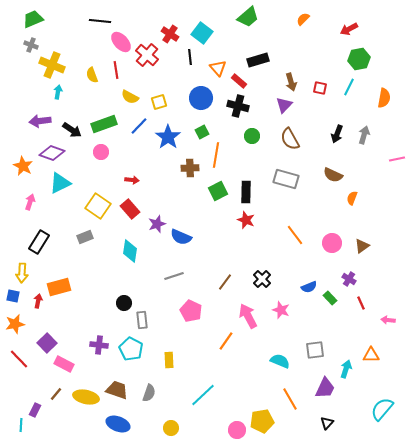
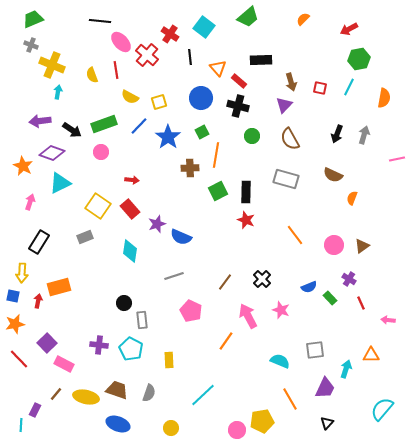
cyan square at (202, 33): moved 2 px right, 6 px up
black rectangle at (258, 60): moved 3 px right; rotated 15 degrees clockwise
pink circle at (332, 243): moved 2 px right, 2 px down
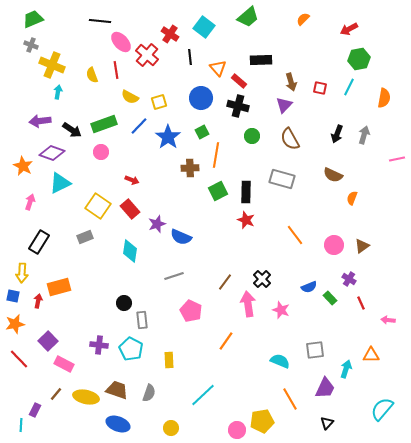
gray rectangle at (286, 179): moved 4 px left
red arrow at (132, 180): rotated 16 degrees clockwise
pink arrow at (248, 316): moved 12 px up; rotated 20 degrees clockwise
purple square at (47, 343): moved 1 px right, 2 px up
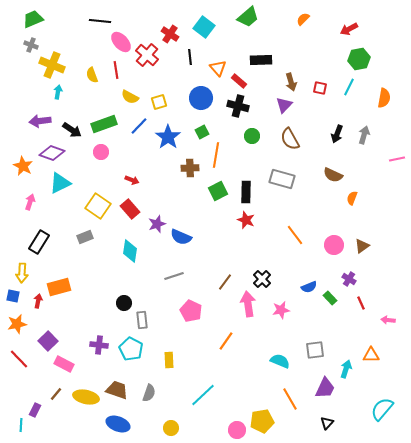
pink star at (281, 310): rotated 30 degrees counterclockwise
orange star at (15, 324): moved 2 px right
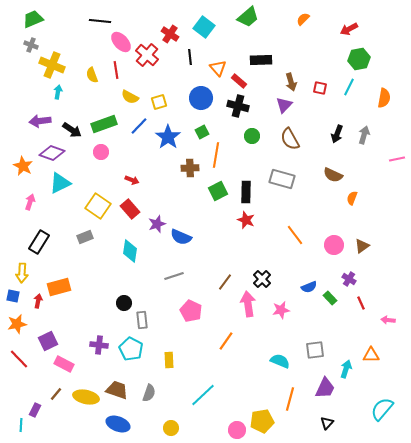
purple square at (48, 341): rotated 18 degrees clockwise
orange line at (290, 399): rotated 45 degrees clockwise
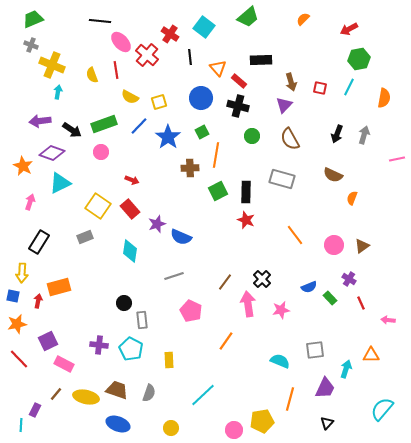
pink circle at (237, 430): moved 3 px left
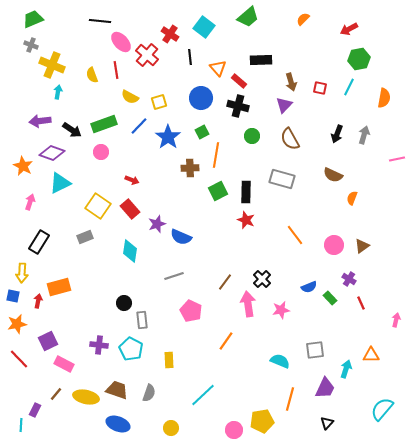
pink arrow at (388, 320): moved 8 px right; rotated 96 degrees clockwise
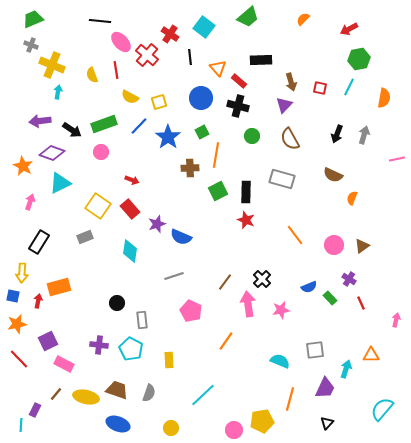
black circle at (124, 303): moved 7 px left
